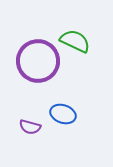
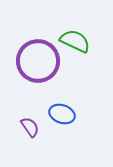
blue ellipse: moved 1 px left
purple semicircle: rotated 140 degrees counterclockwise
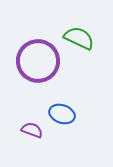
green semicircle: moved 4 px right, 3 px up
purple semicircle: moved 2 px right, 3 px down; rotated 35 degrees counterclockwise
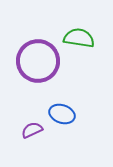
green semicircle: rotated 16 degrees counterclockwise
purple semicircle: rotated 45 degrees counterclockwise
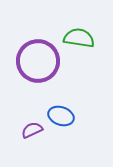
blue ellipse: moved 1 px left, 2 px down
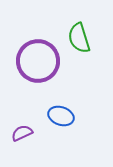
green semicircle: rotated 116 degrees counterclockwise
purple semicircle: moved 10 px left, 3 px down
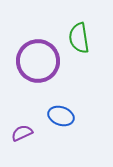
green semicircle: rotated 8 degrees clockwise
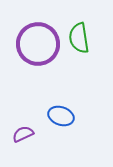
purple circle: moved 17 px up
purple semicircle: moved 1 px right, 1 px down
